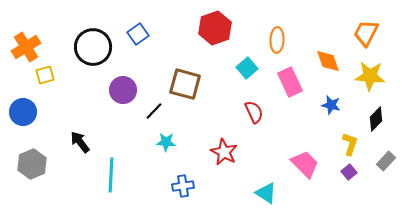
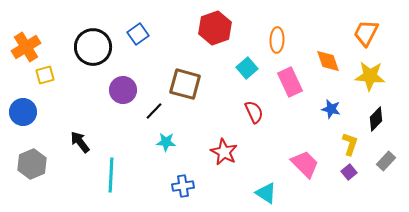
blue star: moved 4 px down
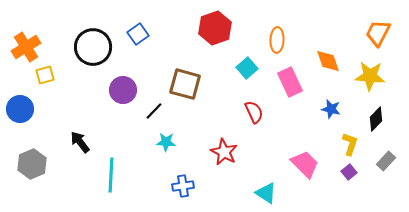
orange trapezoid: moved 12 px right
blue circle: moved 3 px left, 3 px up
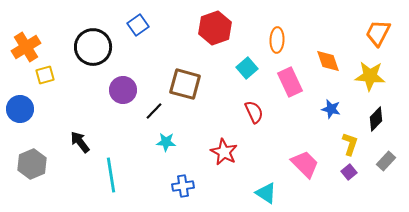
blue square: moved 9 px up
cyan line: rotated 12 degrees counterclockwise
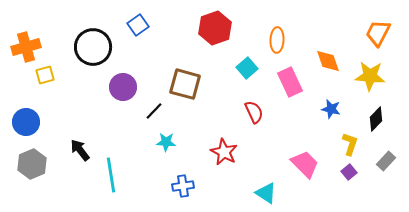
orange cross: rotated 16 degrees clockwise
purple circle: moved 3 px up
blue circle: moved 6 px right, 13 px down
black arrow: moved 8 px down
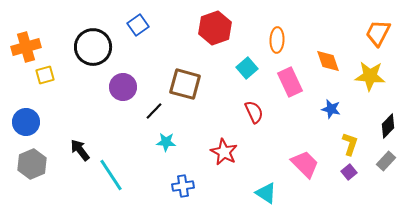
black diamond: moved 12 px right, 7 px down
cyan line: rotated 24 degrees counterclockwise
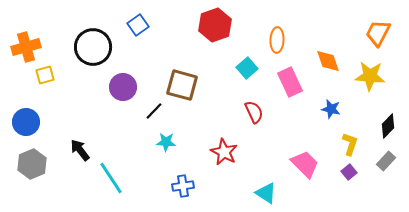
red hexagon: moved 3 px up
brown square: moved 3 px left, 1 px down
cyan line: moved 3 px down
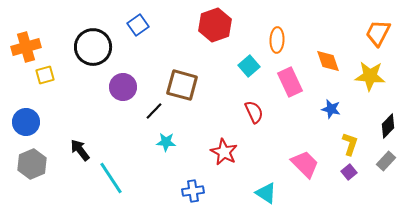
cyan square: moved 2 px right, 2 px up
blue cross: moved 10 px right, 5 px down
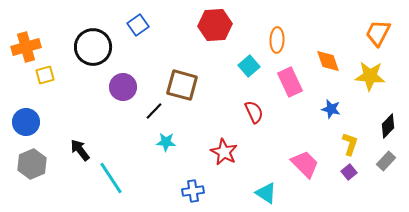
red hexagon: rotated 16 degrees clockwise
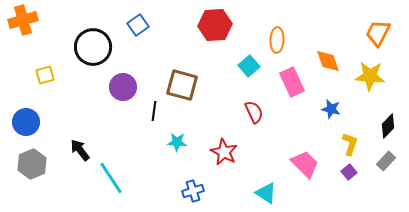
orange cross: moved 3 px left, 27 px up
pink rectangle: moved 2 px right
black line: rotated 36 degrees counterclockwise
cyan star: moved 11 px right
blue cross: rotated 10 degrees counterclockwise
